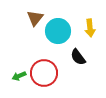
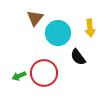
cyan circle: moved 2 px down
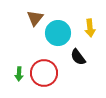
green arrow: moved 2 px up; rotated 64 degrees counterclockwise
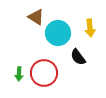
brown triangle: moved 1 px right, 1 px up; rotated 36 degrees counterclockwise
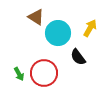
yellow arrow: rotated 144 degrees counterclockwise
green arrow: rotated 32 degrees counterclockwise
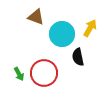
brown triangle: rotated 12 degrees counterclockwise
cyan circle: moved 4 px right, 1 px down
black semicircle: rotated 24 degrees clockwise
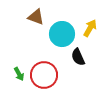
black semicircle: rotated 12 degrees counterclockwise
red circle: moved 2 px down
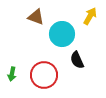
yellow arrow: moved 12 px up
black semicircle: moved 1 px left, 3 px down
green arrow: moved 7 px left; rotated 40 degrees clockwise
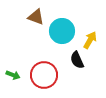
yellow arrow: moved 24 px down
cyan circle: moved 3 px up
green arrow: moved 1 px right, 1 px down; rotated 80 degrees counterclockwise
